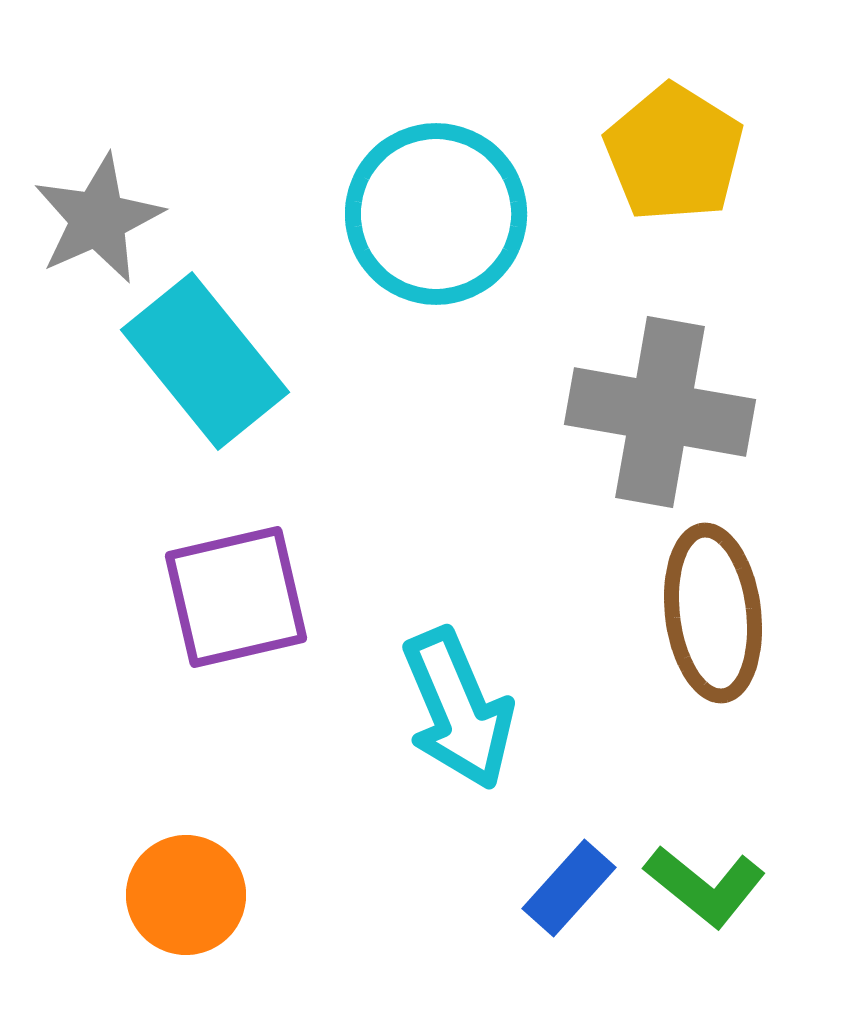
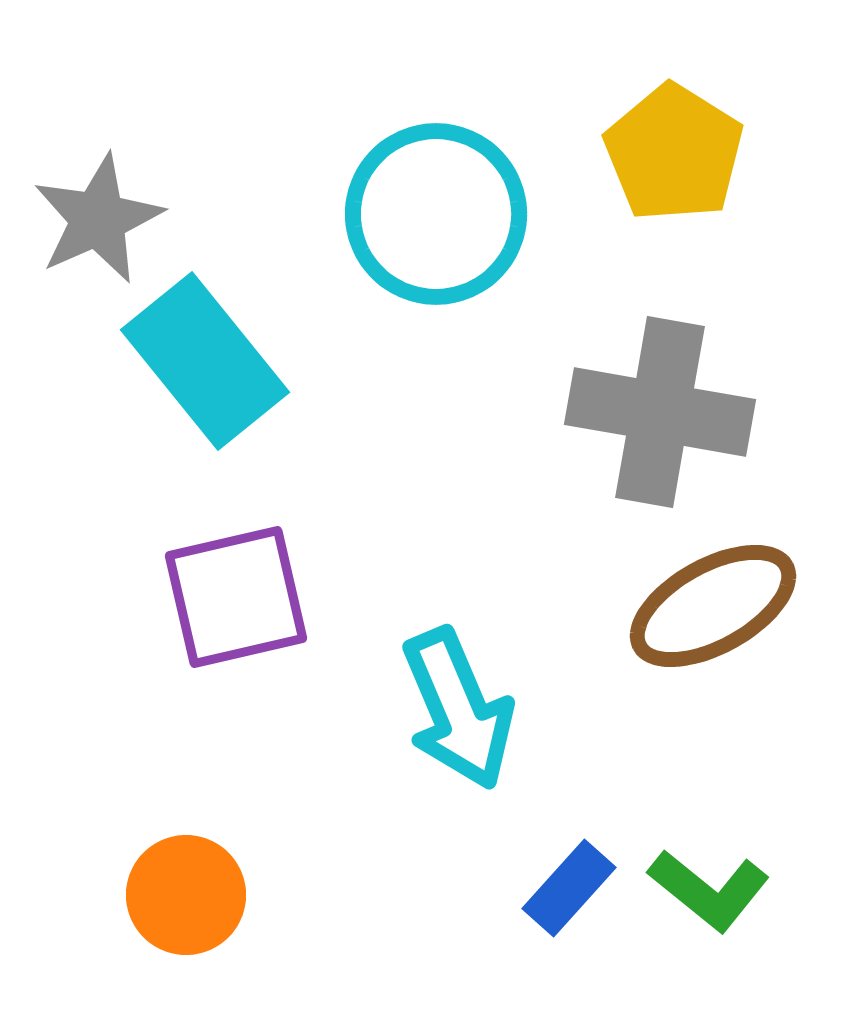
brown ellipse: moved 7 px up; rotated 68 degrees clockwise
green L-shape: moved 4 px right, 4 px down
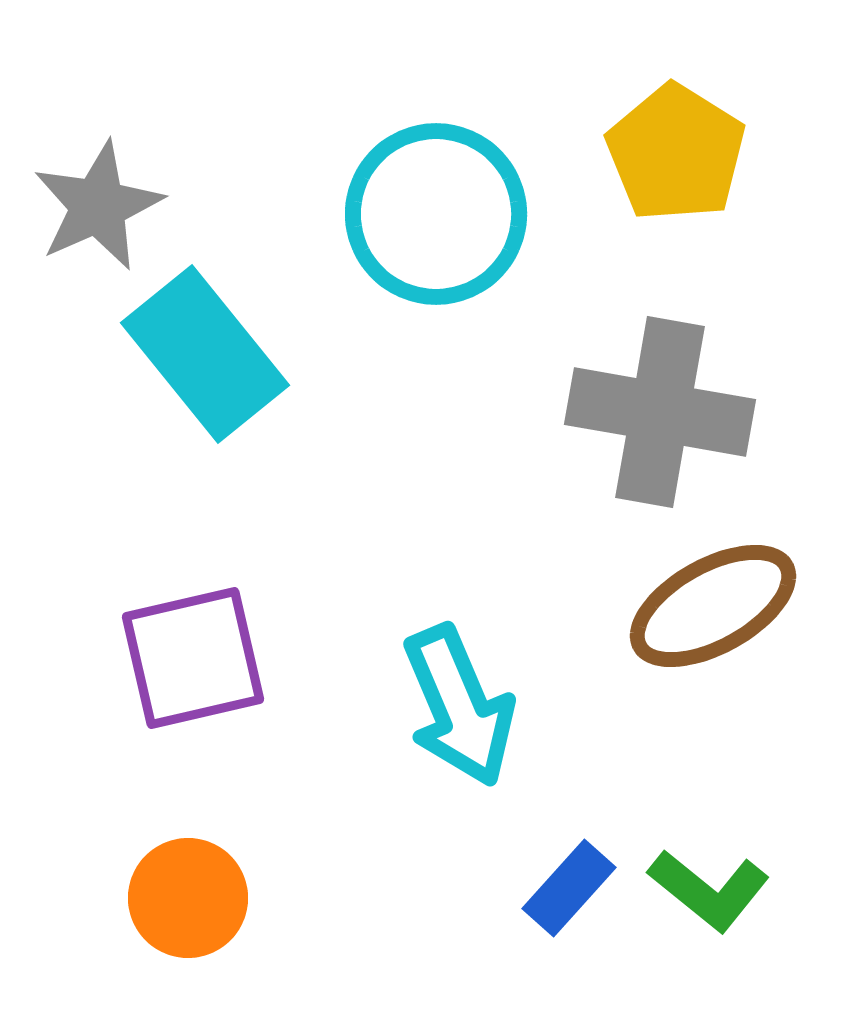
yellow pentagon: moved 2 px right
gray star: moved 13 px up
cyan rectangle: moved 7 px up
purple square: moved 43 px left, 61 px down
cyan arrow: moved 1 px right, 3 px up
orange circle: moved 2 px right, 3 px down
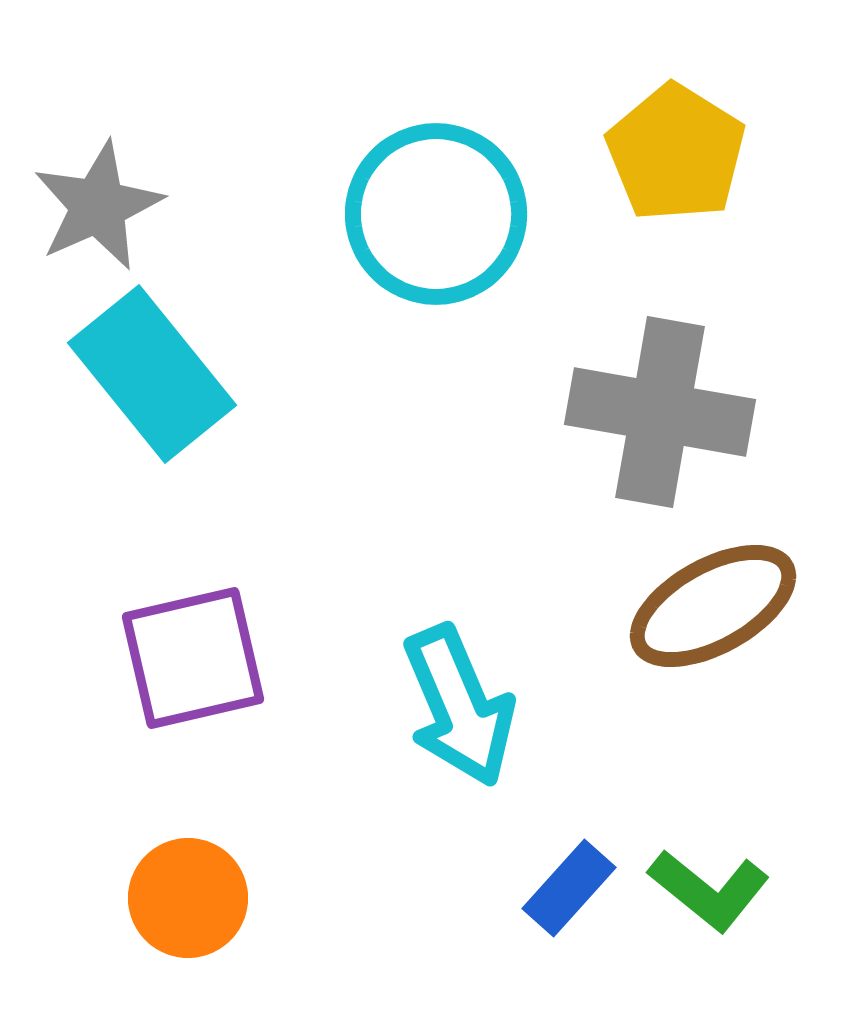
cyan rectangle: moved 53 px left, 20 px down
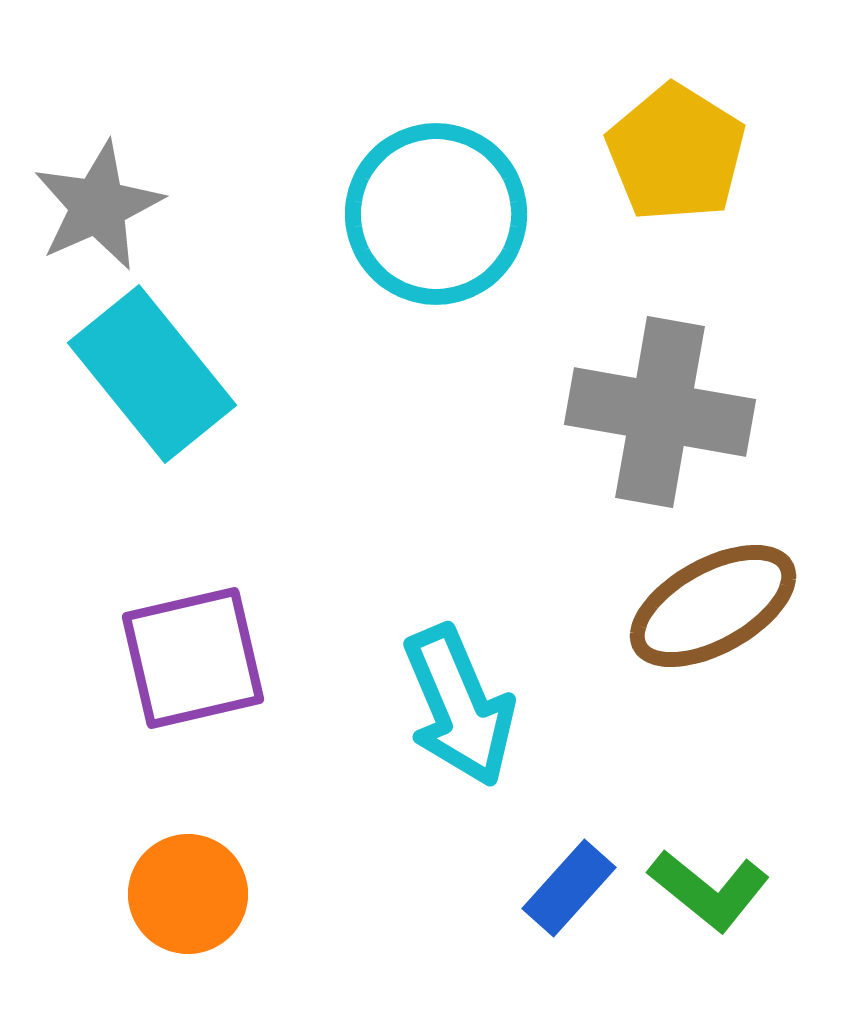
orange circle: moved 4 px up
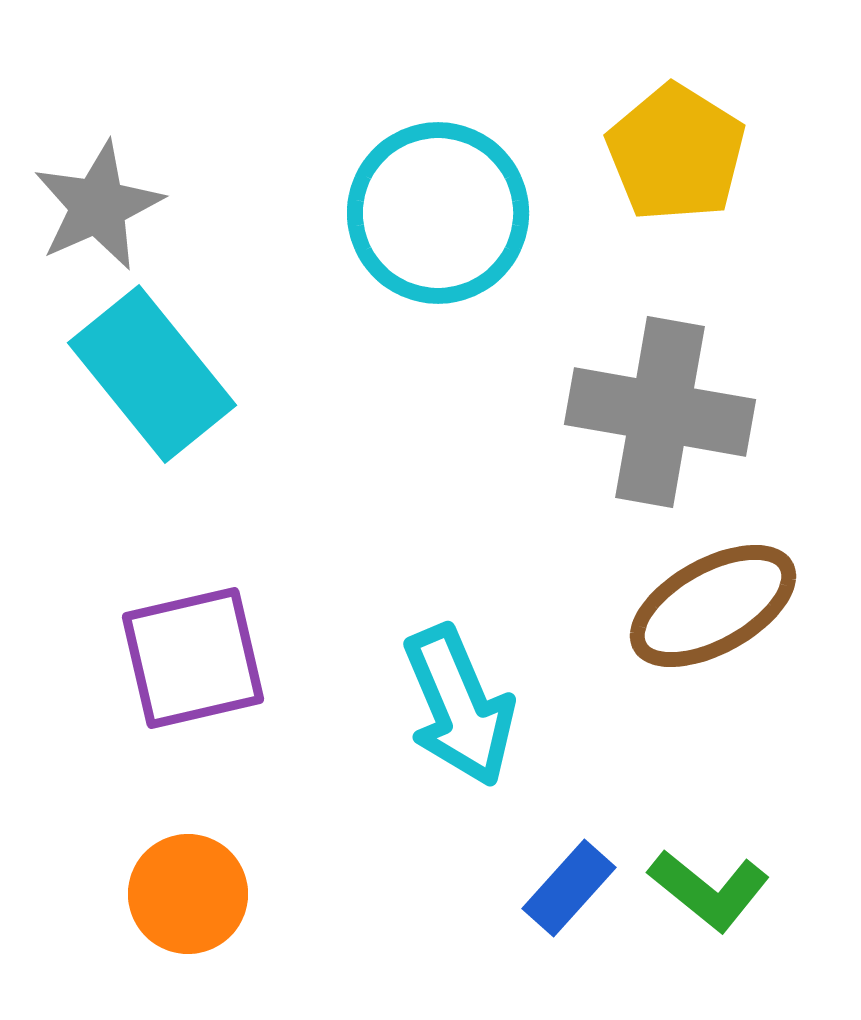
cyan circle: moved 2 px right, 1 px up
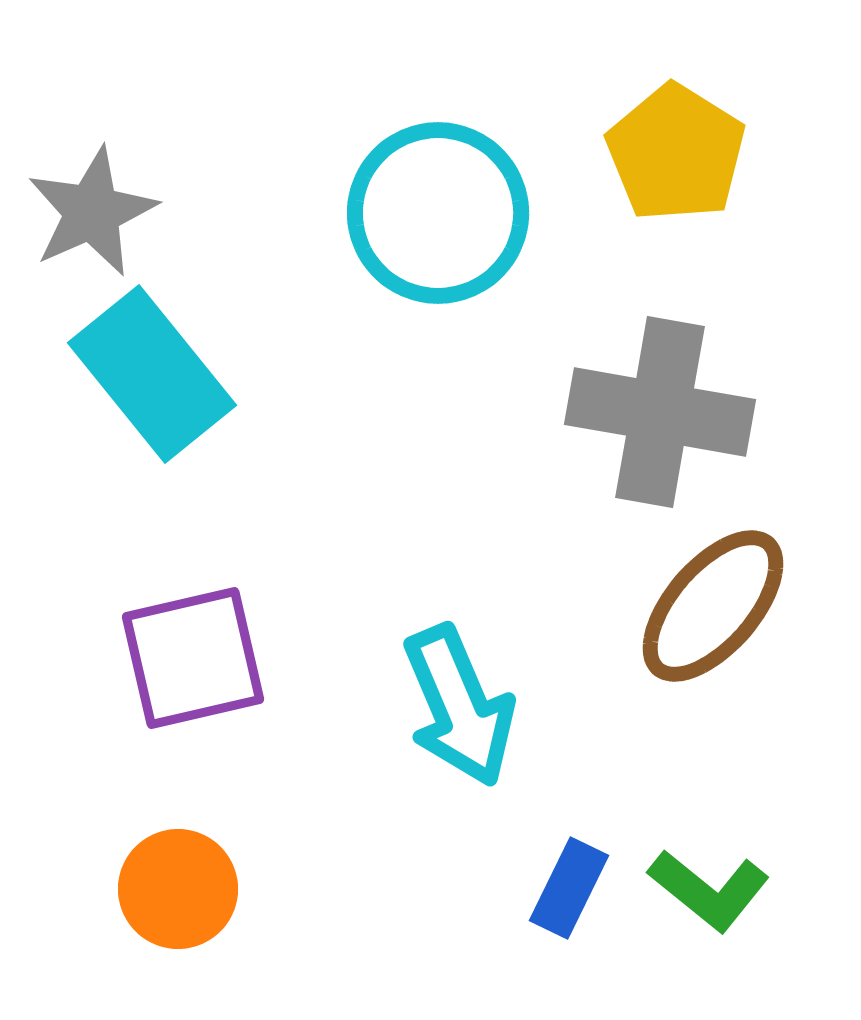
gray star: moved 6 px left, 6 px down
brown ellipse: rotated 20 degrees counterclockwise
blue rectangle: rotated 16 degrees counterclockwise
orange circle: moved 10 px left, 5 px up
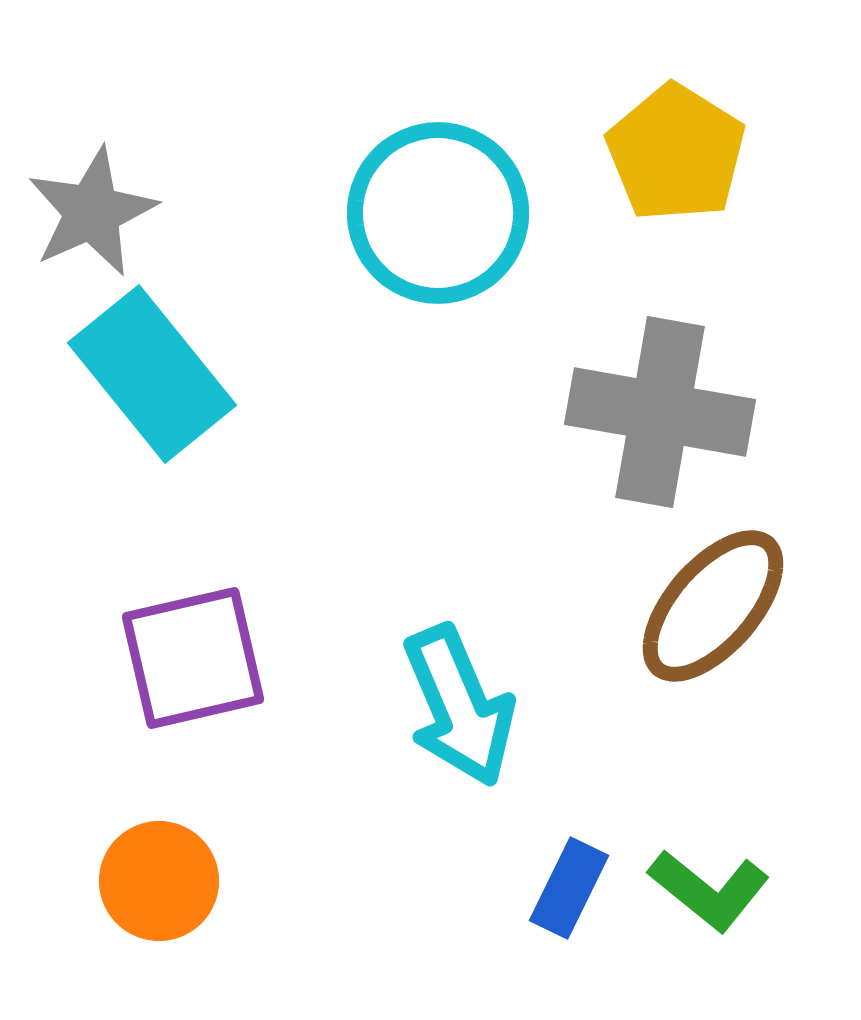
orange circle: moved 19 px left, 8 px up
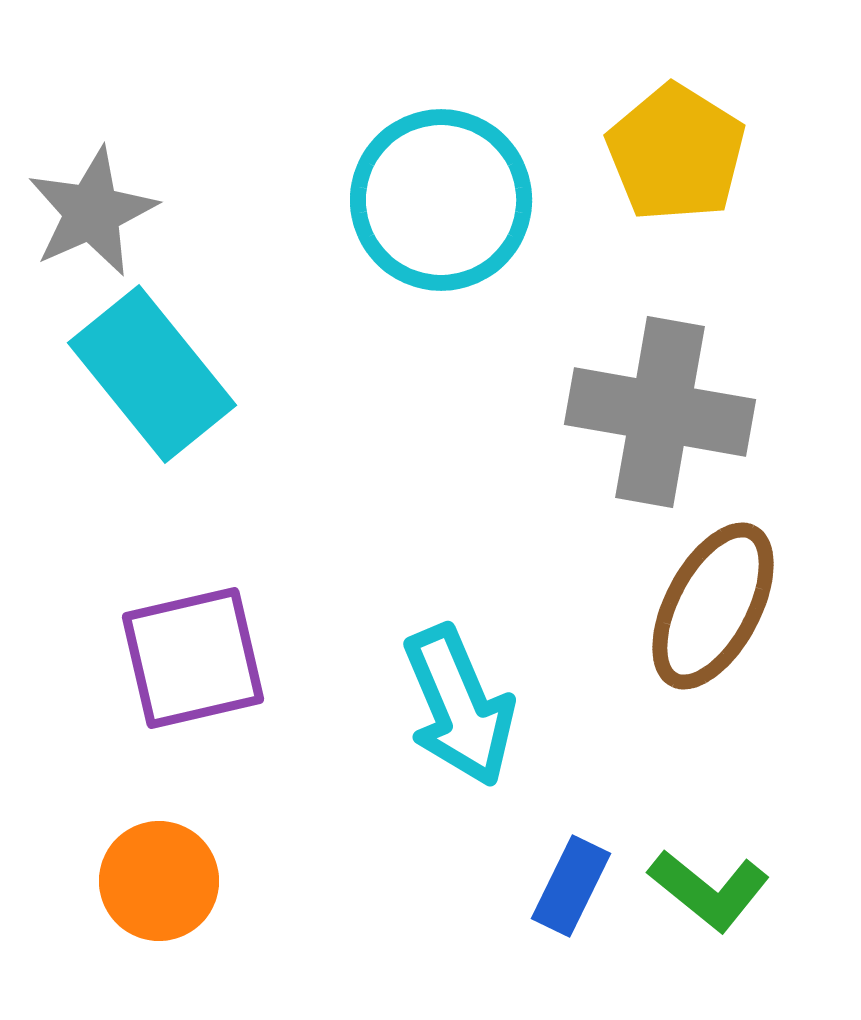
cyan circle: moved 3 px right, 13 px up
brown ellipse: rotated 13 degrees counterclockwise
blue rectangle: moved 2 px right, 2 px up
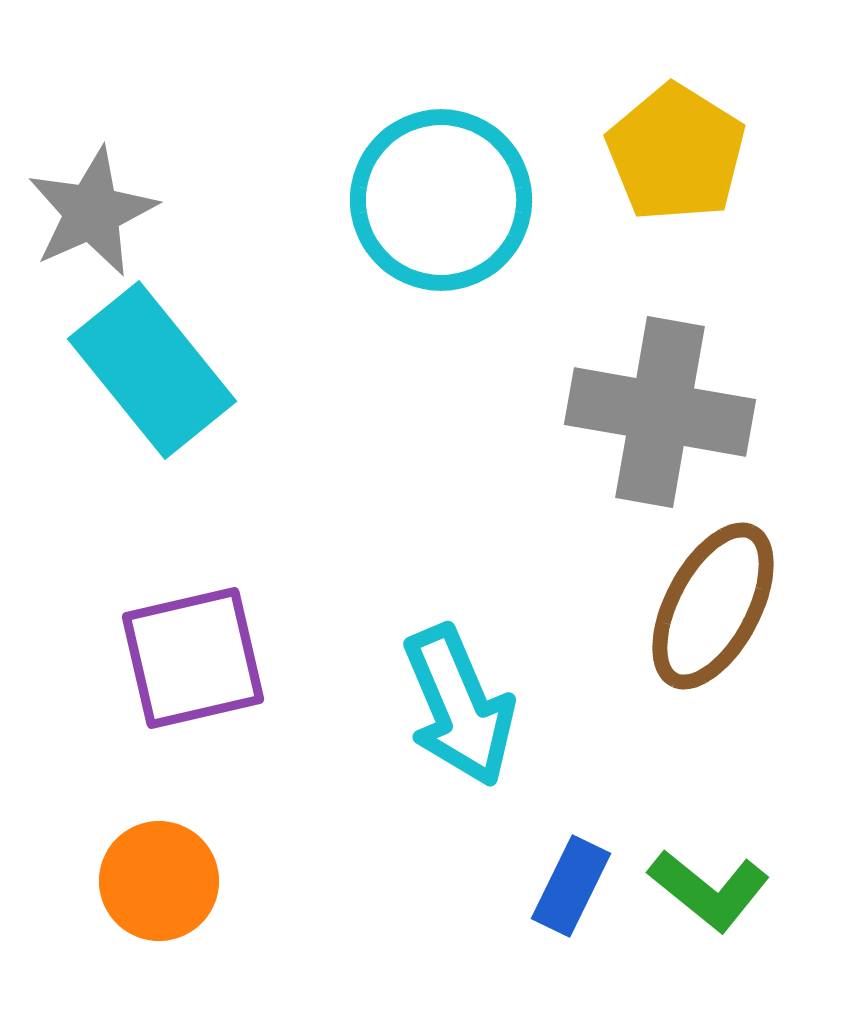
cyan rectangle: moved 4 px up
